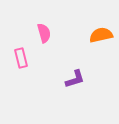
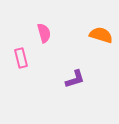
orange semicircle: rotated 30 degrees clockwise
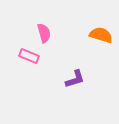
pink rectangle: moved 8 px right, 2 px up; rotated 54 degrees counterclockwise
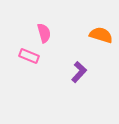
purple L-shape: moved 4 px right, 7 px up; rotated 30 degrees counterclockwise
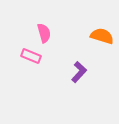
orange semicircle: moved 1 px right, 1 px down
pink rectangle: moved 2 px right
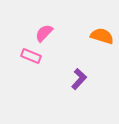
pink semicircle: rotated 120 degrees counterclockwise
purple L-shape: moved 7 px down
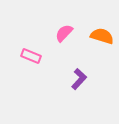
pink semicircle: moved 20 px right
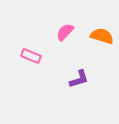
pink semicircle: moved 1 px right, 1 px up
purple L-shape: rotated 30 degrees clockwise
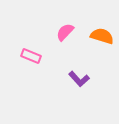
purple L-shape: rotated 65 degrees clockwise
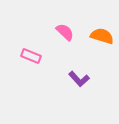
pink semicircle: rotated 90 degrees clockwise
